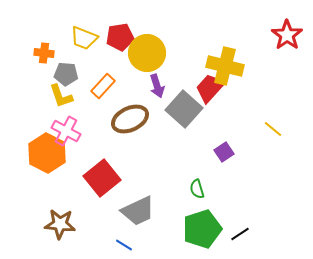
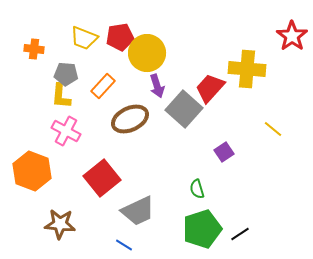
red star: moved 5 px right, 1 px down
orange cross: moved 10 px left, 4 px up
yellow cross: moved 22 px right, 3 px down; rotated 9 degrees counterclockwise
yellow L-shape: rotated 24 degrees clockwise
orange hexagon: moved 15 px left, 18 px down; rotated 6 degrees counterclockwise
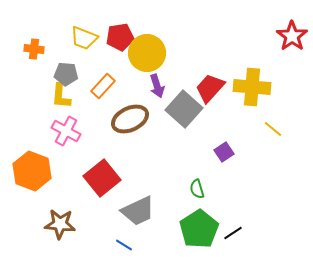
yellow cross: moved 5 px right, 18 px down
green pentagon: moved 3 px left; rotated 15 degrees counterclockwise
black line: moved 7 px left, 1 px up
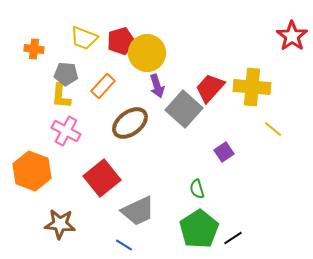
red pentagon: moved 1 px right, 4 px down; rotated 8 degrees counterclockwise
brown ellipse: moved 4 px down; rotated 12 degrees counterclockwise
black line: moved 5 px down
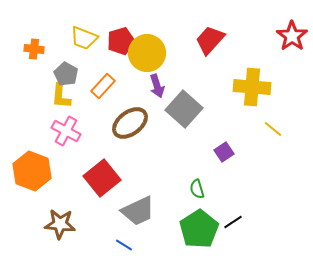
gray pentagon: rotated 25 degrees clockwise
red trapezoid: moved 48 px up
black line: moved 16 px up
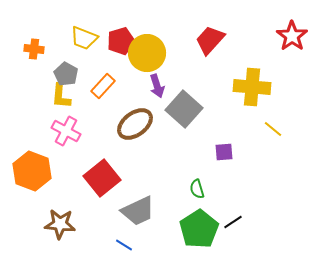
brown ellipse: moved 5 px right, 1 px down
purple square: rotated 30 degrees clockwise
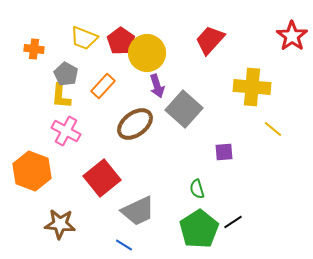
red pentagon: rotated 20 degrees counterclockwise
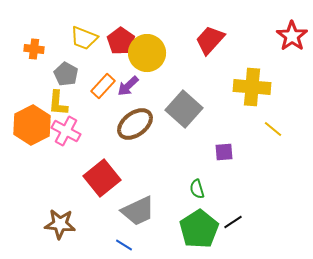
purple arrow: moved 29 px left; rotated 65 degrees clockwise
yellow L-shape: moved 3 px left, 7 px down
orange hexagon: moved 46 px up; rotated 12 degrees clockwise
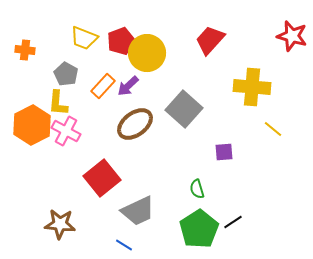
red star: rotated 20 degrees counterclockwise
red pentagon: rotated 16 degrees clockwise
orange cross: moved 9 px left, 1 px down
